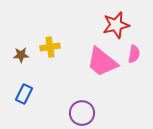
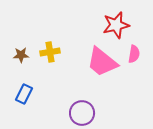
yellow cross: moved 5 px down
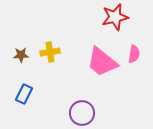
red star: moved 1 px left, 8 px up
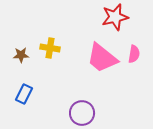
yellow cross: moved 4 px up; rotated 18 degrees clockwise
pink trapezoid: moved 4 px up
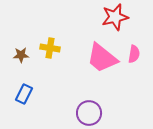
purple circle: moved 7 px right
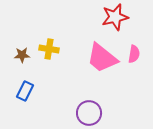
yellow cross: moved 1 px left, 1 px down
brown star: moved 1 px right
blue rectangle: moved 1 px right, 3 px up
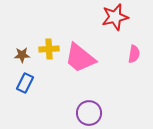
yellow cross: rotated 12 degrees counterclockwise
pink trapezoid: moved 22 px left
blue rectangle: moved 8 px up
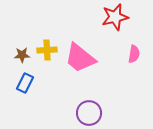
yellow cross: moved 2 px left, 1 px down
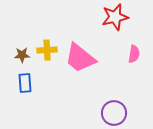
blue rectangle: rotated 30 degrees counterclockwise
purple circle: moved 25 px right
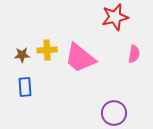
blue rectangle: moved 4 px down
